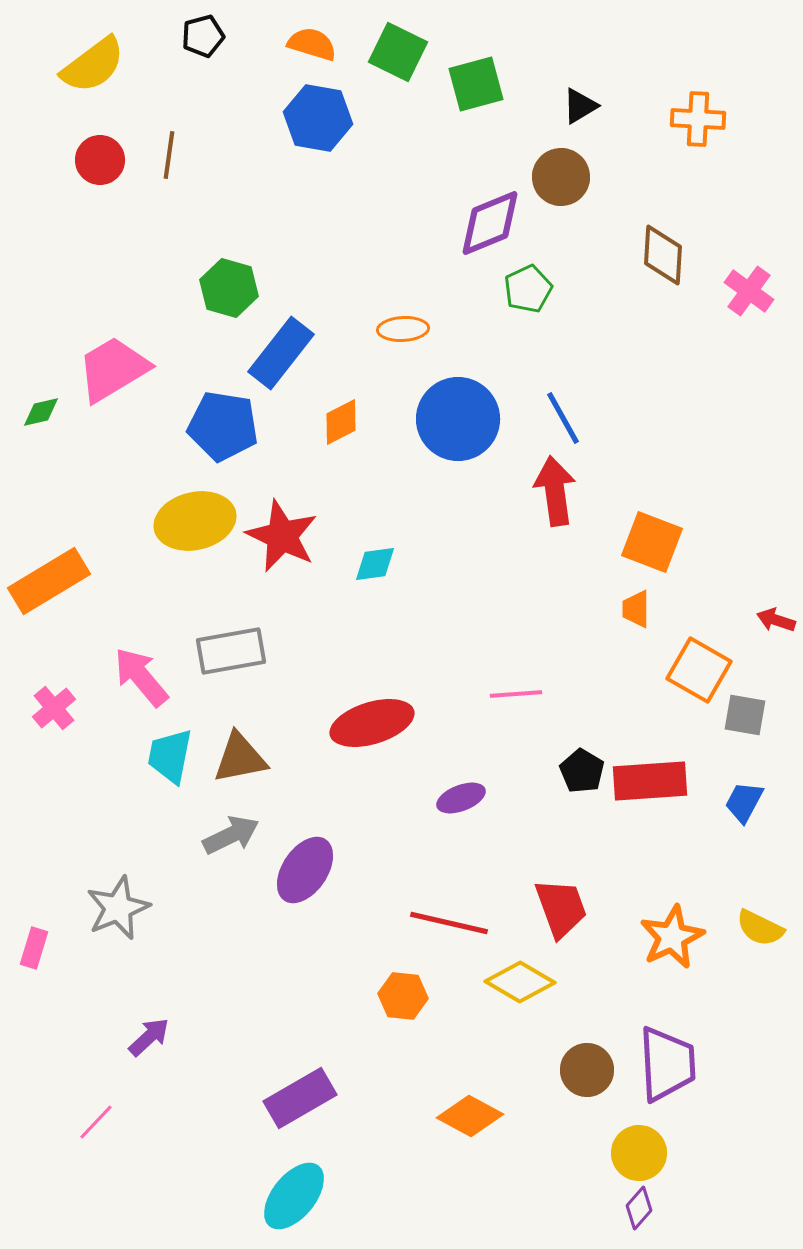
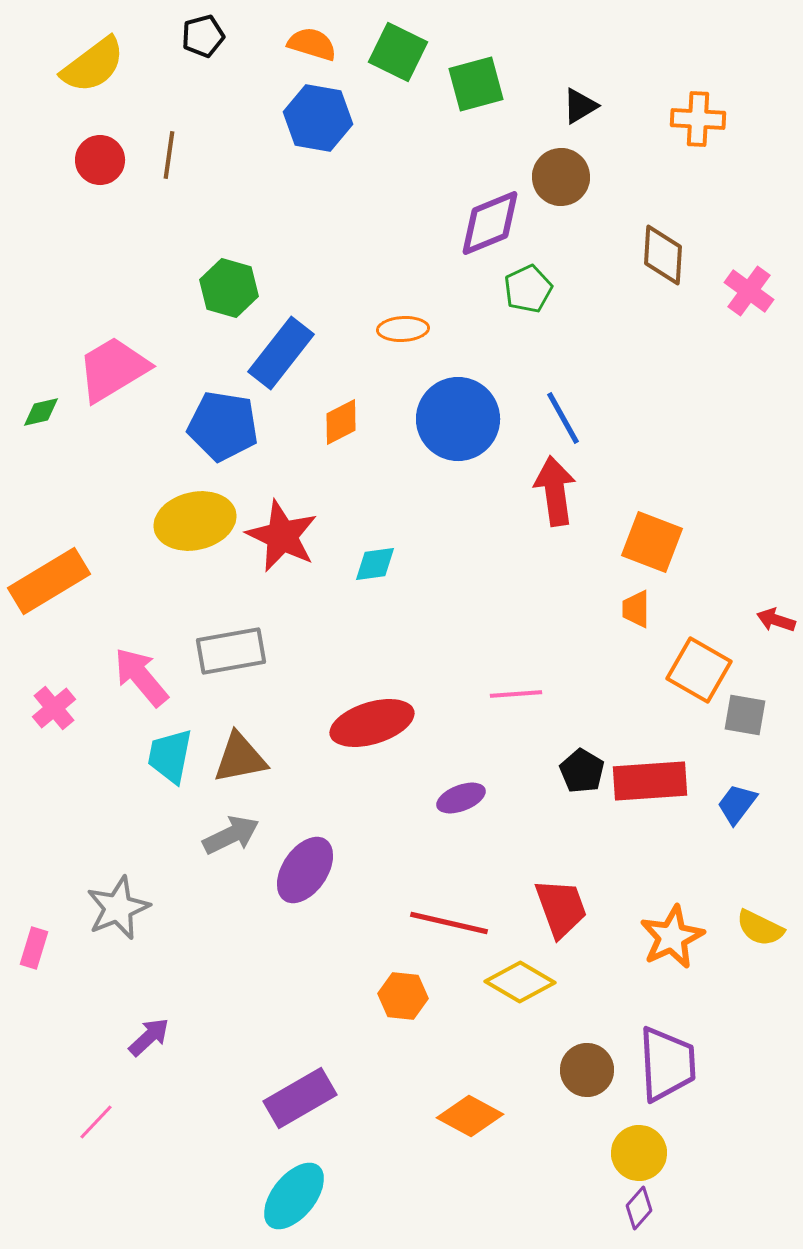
blue trapezoid at (744, 802): moved 7 px left, 2 px down; rotated 9 degrees clockwise
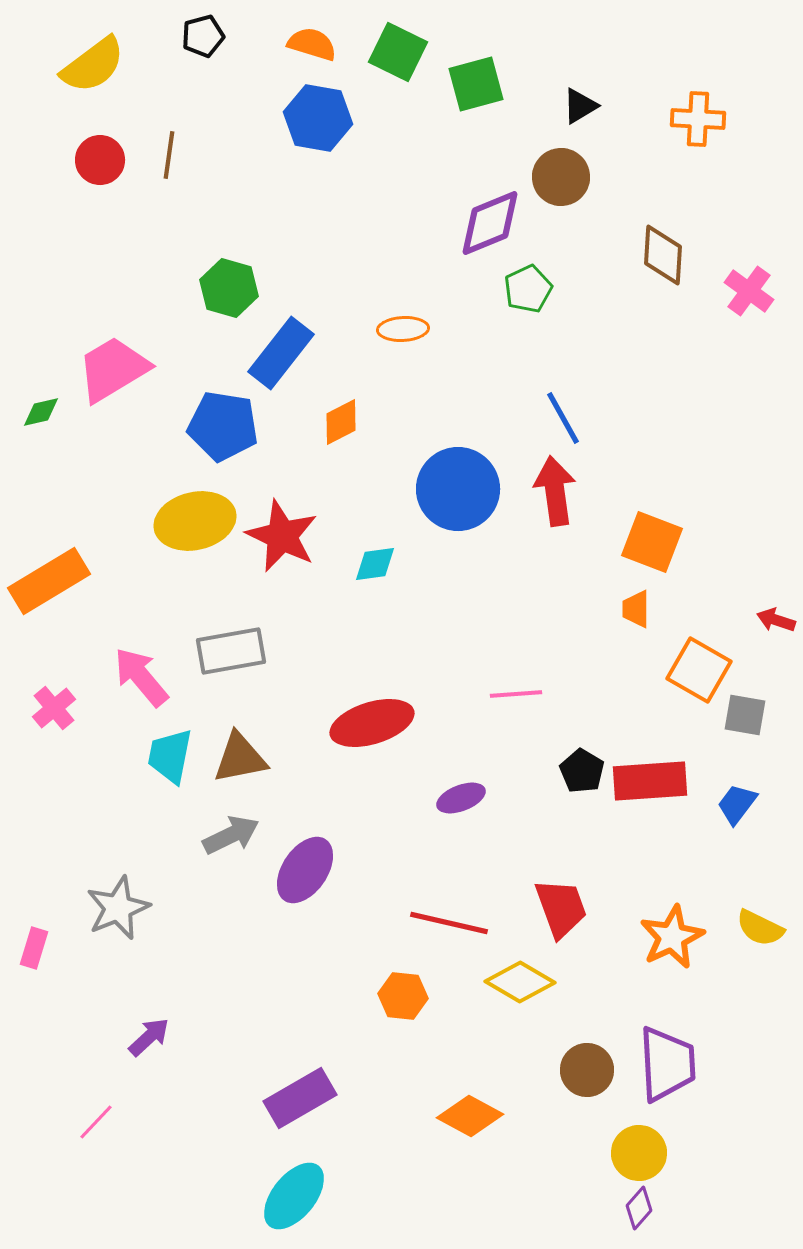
blue circle at (458, 419): moved 70 px down
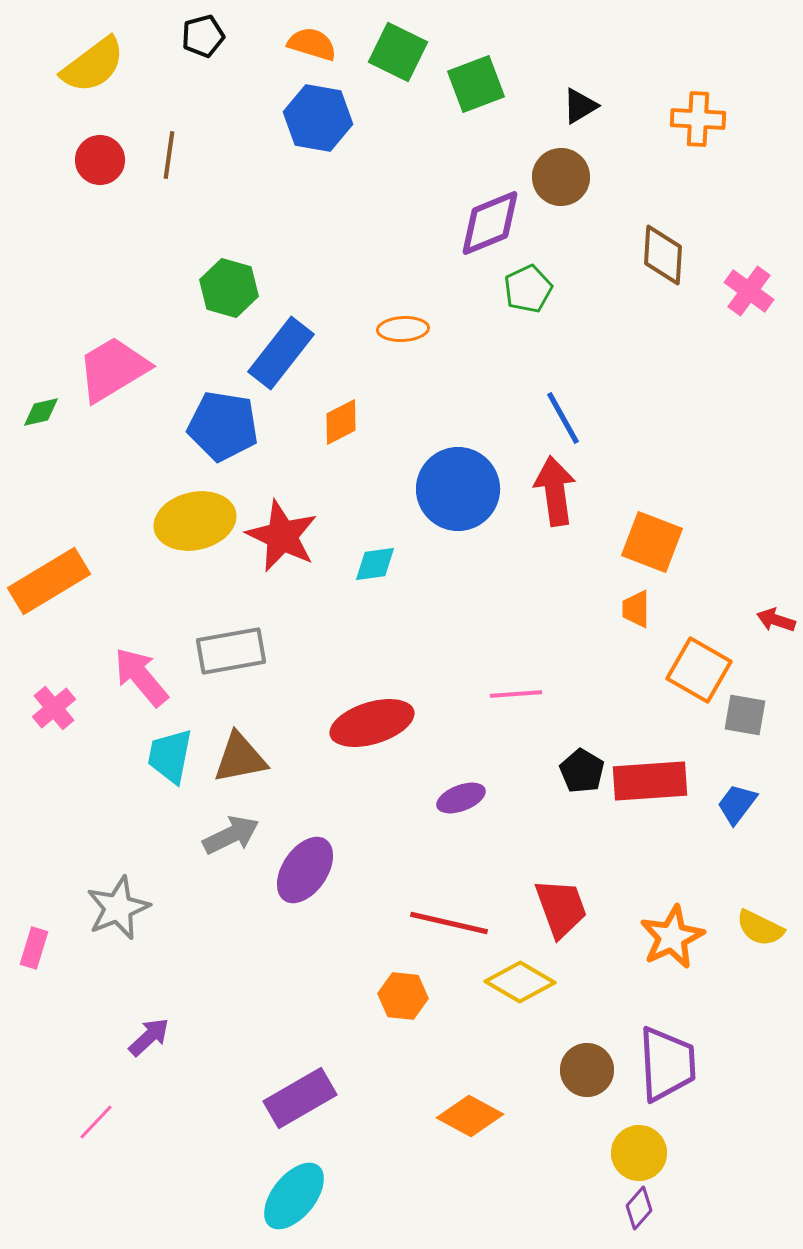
green square at (476, 84): rotated 6 degrees counterclockwise
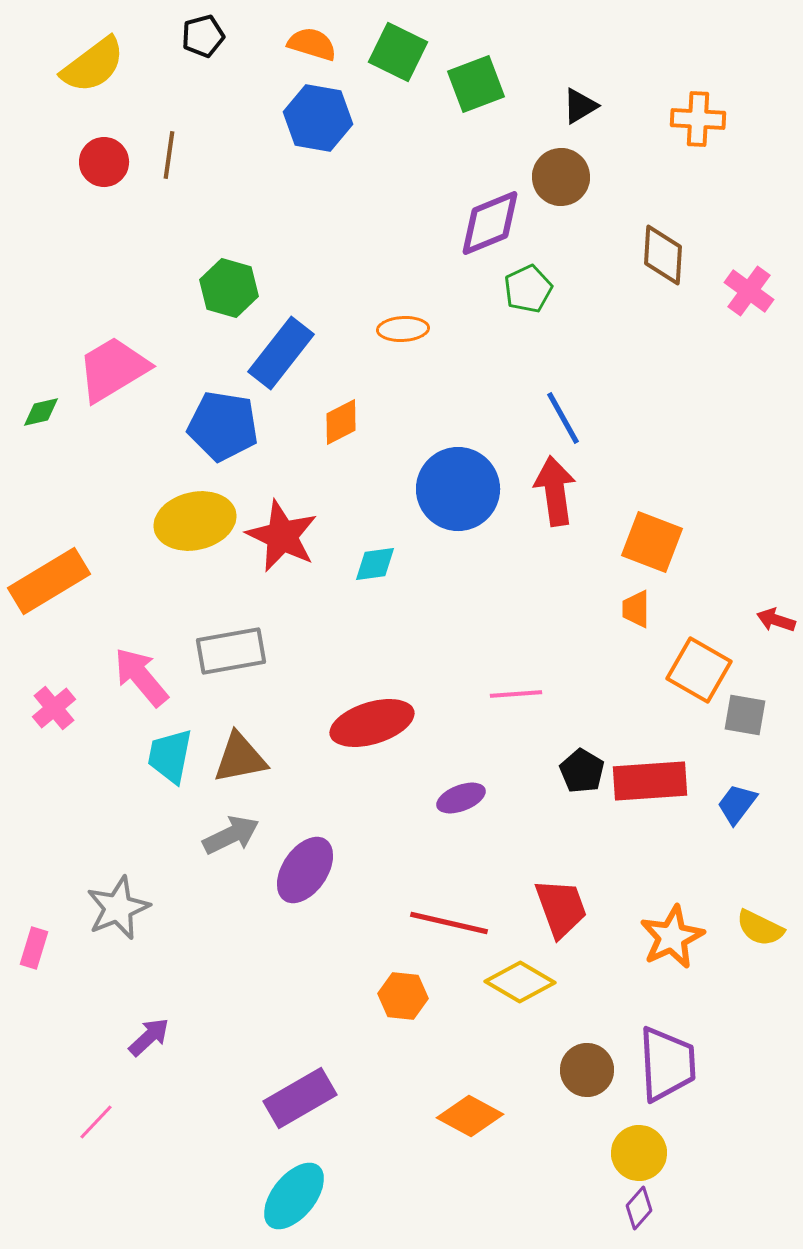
red circle at (100, 160): moved 4 px right, 2 px down
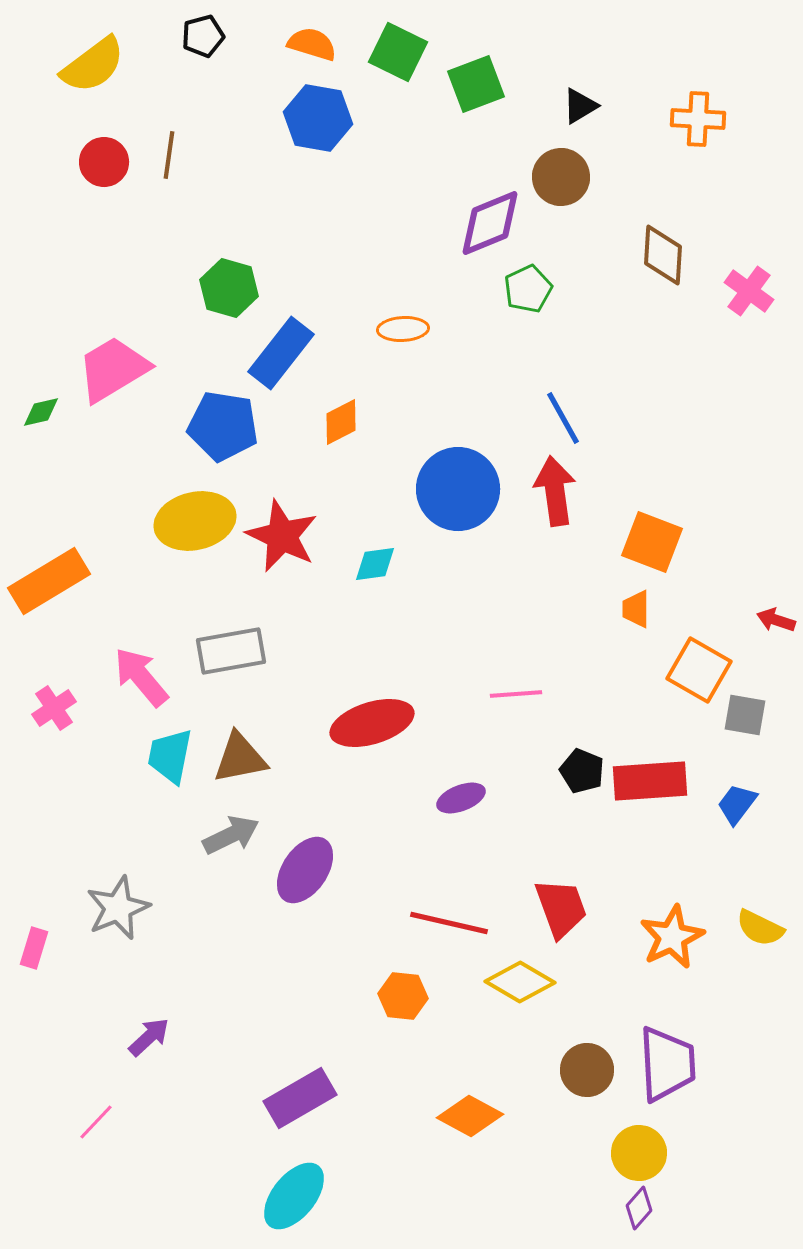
pink cross at (54, 708): rotated 6 degrees clockwise
black pentagon at (582, 771): rotated 9 degrees counterclockwise
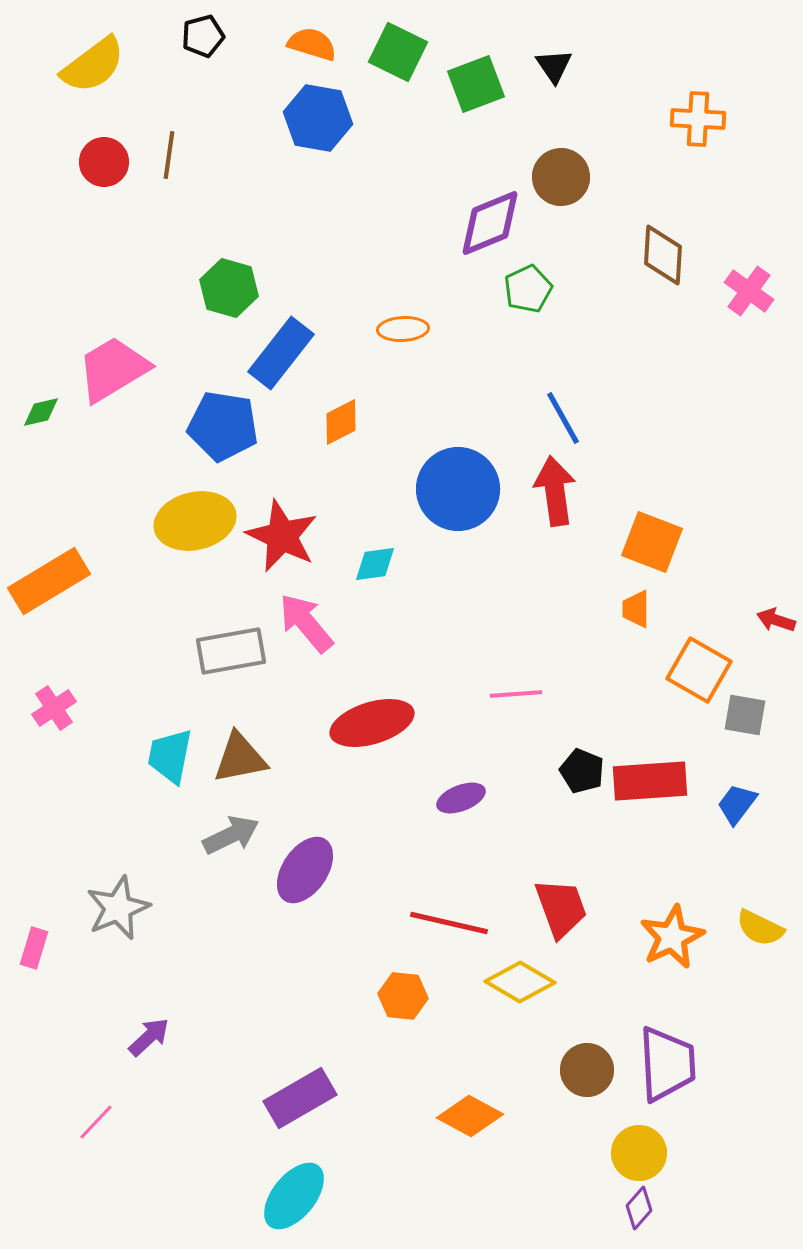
black triangle at (580, 106): moved 26 px left, 40 px up; rotated 33 degrees counterclockwise
pink arrow at (141, 677): moved 165 px right, 54 px up
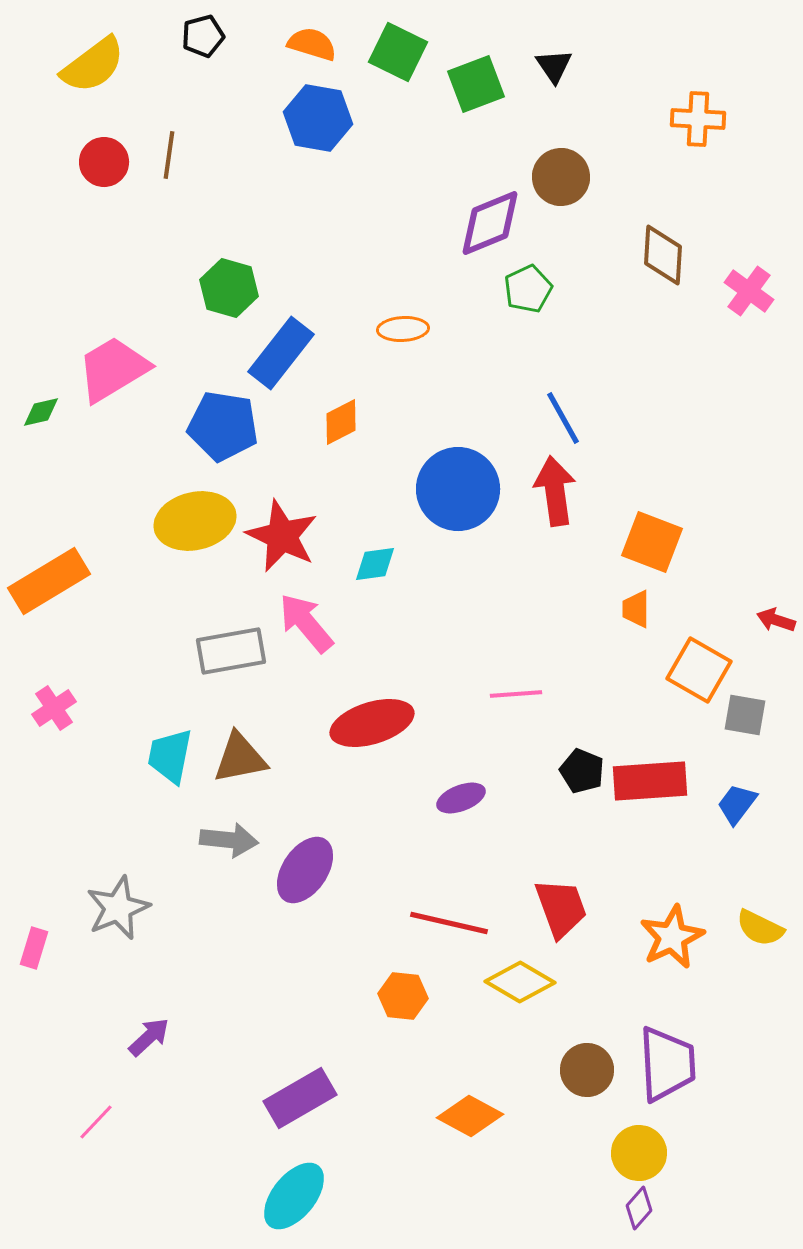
gray arrow at (231, 835): moved 2 px left, 5 px down; rotated 32 degrees clockwise
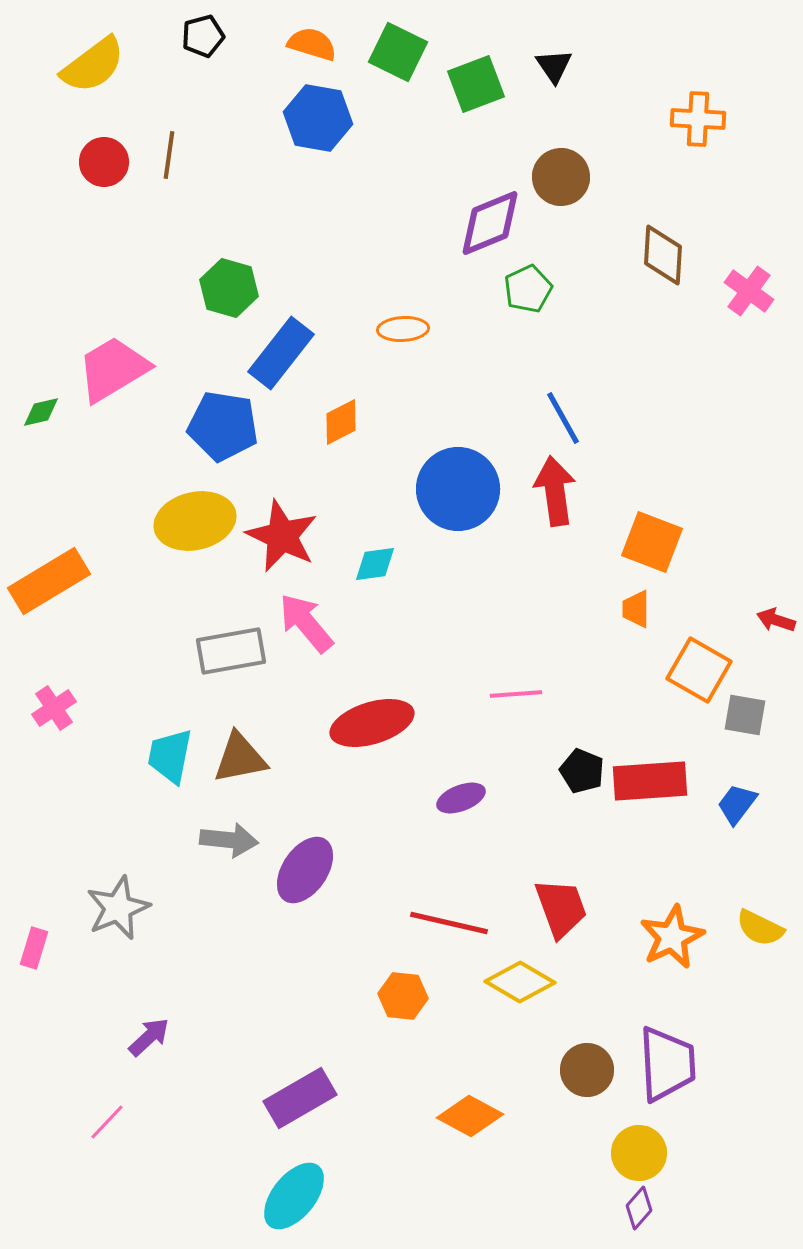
pink line at (96, 1122): moved 11 px right
